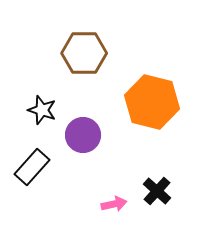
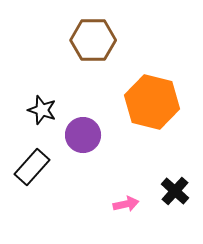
brown hexagon: moved 9 px right, 13 px up
black cross: moved 18 px right
pink arrow: moved 12 px right
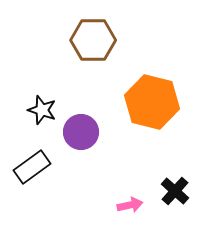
purple circle: moved 2 px left, 3 px up
black rectangle: rotated 12 degrees clockwise
pink arrow: moved 4 px right, 1 px down
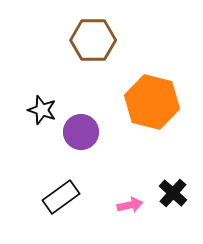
black rectangle: moved 29 px right, 30 px down
black cross: moved 2 px left, 2 px down
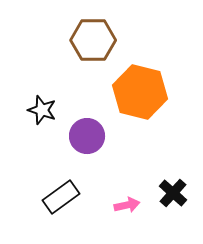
orange hexagon: moved 12 px left, 10 px up
purple circle: moved 6 px right, 4 px down
pink arrow: moved 3 px left
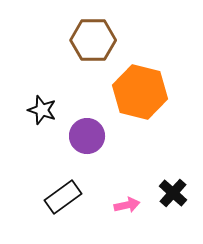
black rectangle: moved 2 px right
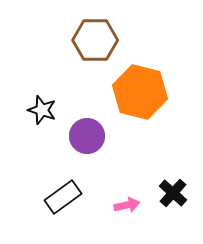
brown hexagon: moved 2 px right
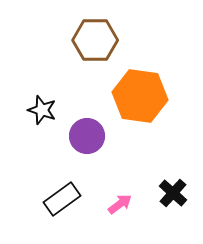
orange hexagon: moved 4 px down; rotated 6 degrees counterclockwise
black rectangle: moved 1 px left, 2 px down
pink arrow: moved 7 px left, 1 px up; rotated 25 degrees counterclockwise
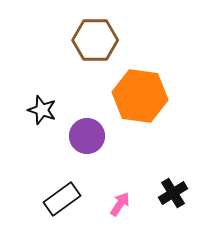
black cross: rotated 16 degrees clockwise
pink arrow: rotated 20 degrees counterclockwise
